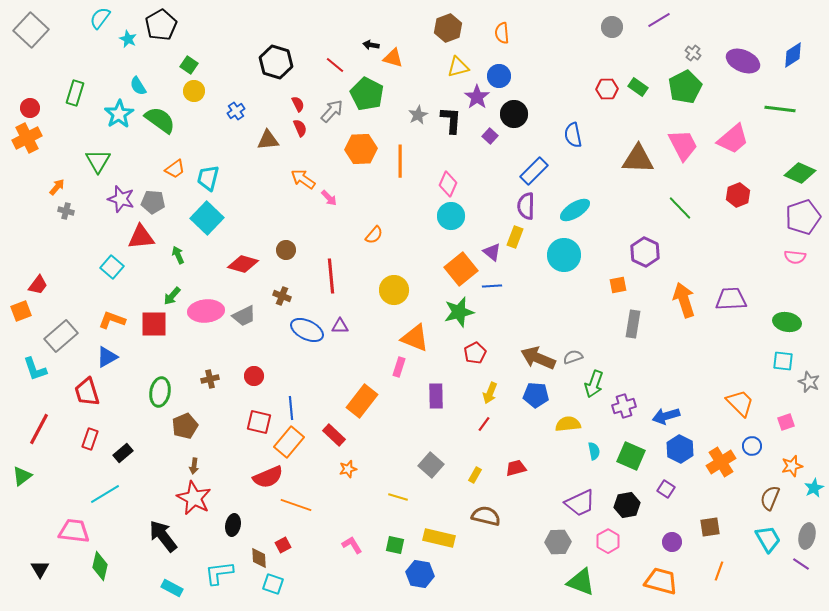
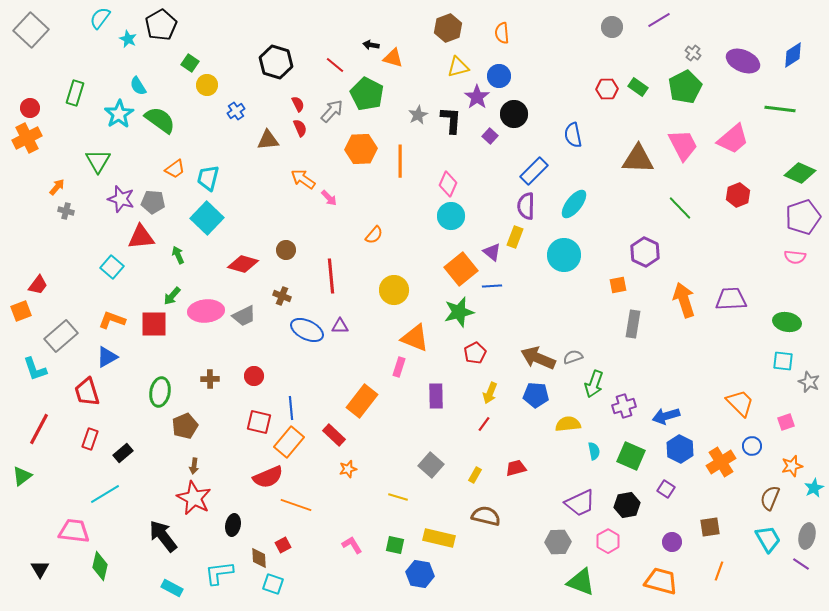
green square at (189, 65): moved 1 px right, 2 px up
yellow circle at (194, 91): moved 13 px right, 6 px up
cyan ellipse at (575, 210): moved 1 px left, 6 px up; rotated 20 degrees counterclockwise
brown cross at (210, 379): rotated 12 degrees clockwise
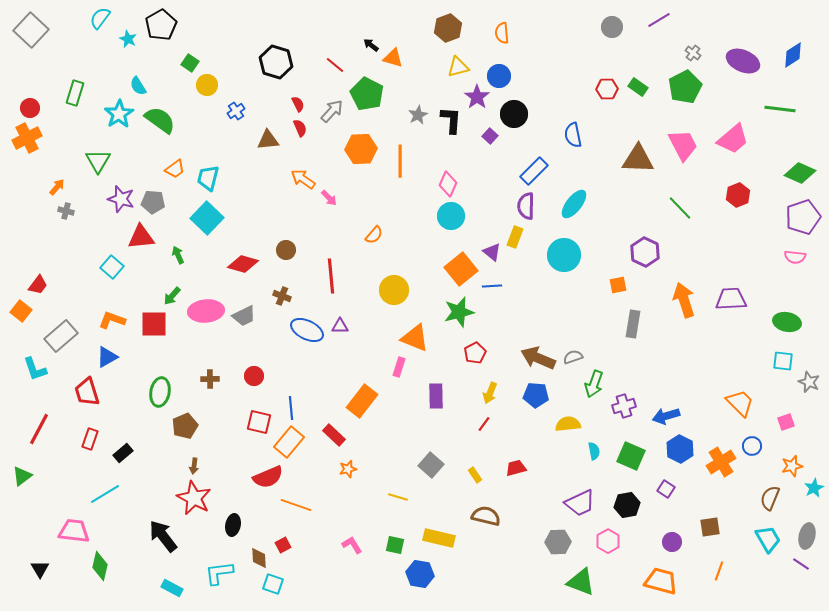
black arrow at (371, 45): rotated 28 degrees clockwise
orange square at (21, 311): rotated 30 degrees counterclockwise
yellow rectangle at (475, 475): rotated 63 degrees counterclockwise
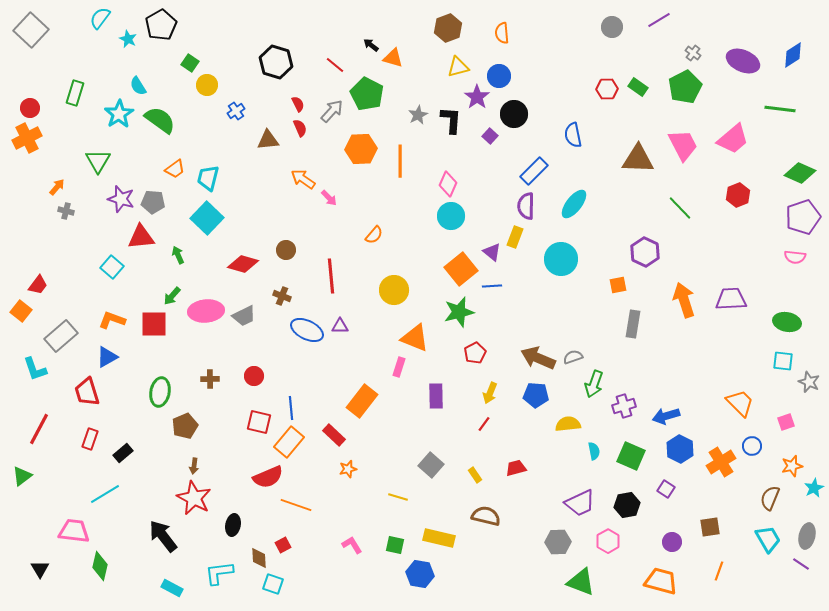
cyan circle at (564, 255): moved 3 px left, 4 px down
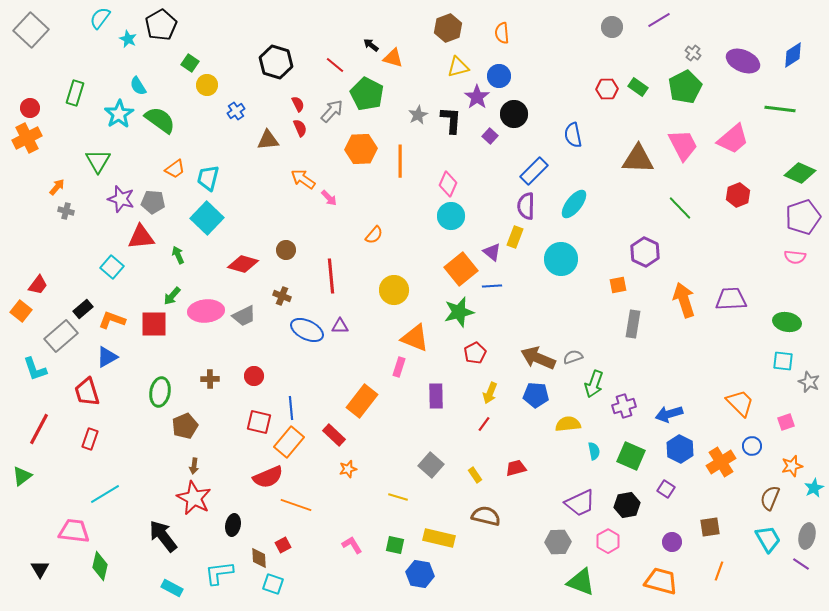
blue arrow at (666, 416): moved 3 px right, 2 px up
black rectangle at (123, 453): moved 40 px left, 144 px up
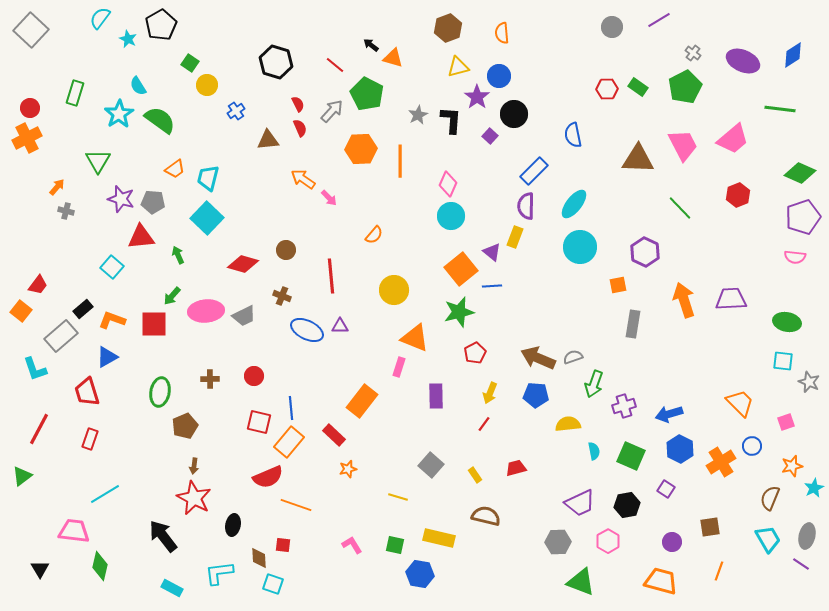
cyan circle at (561, 259): moved 19 px right, 12 px up
red square at (283, 545): rotated 35 degrees clockwise
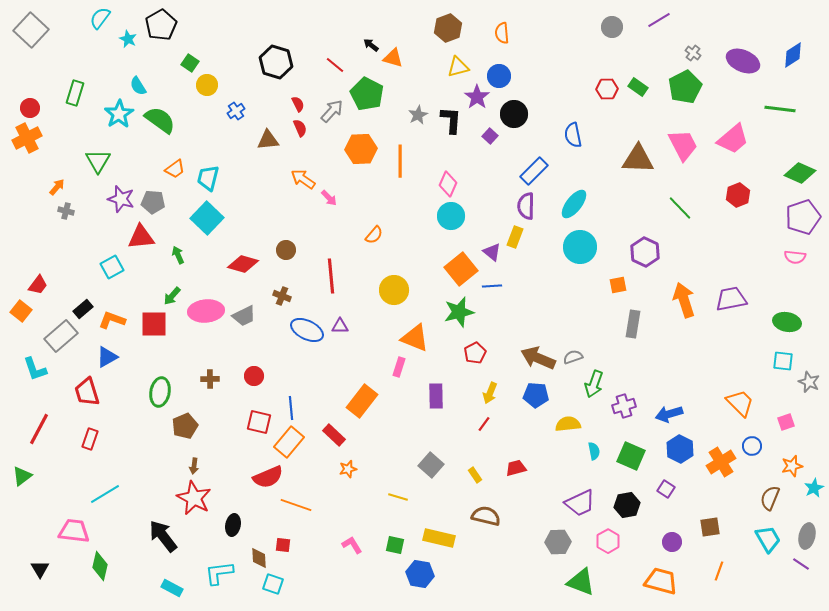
cyan square at (112, 267): rotated 20 degrees clockwise
purple trapezoid at (731, 299): rotated 8 degrees counterclockwise
